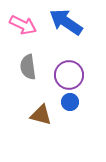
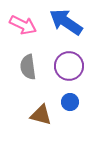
purple circle: moved 9 px up
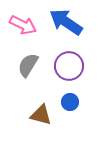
gray semicircle: moved 2 px up; rotated 40 degrees clockwise
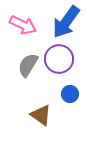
blue arrow: rotated 88 degrees counterclockwise
purple circle: moved 10 px left, 7 px up
blue circle: moved 8 px up
brown triangle: rotated 20 degrees clockwise
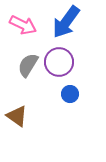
purple circle: moved 3 px down
brown triangle: moved 24 px left, 1 px down
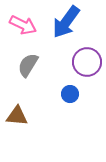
purple circle: moved 28 px right
brown triangle: rotated 30 degrees counterclockwise
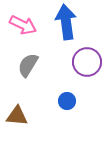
blue arrow: rotated 136 degrees clockwise
blue circle: moved 3 px left, 7 px down
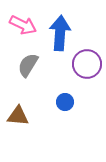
blue arrow: moved 6 px left, 11 px down; rotated 12 degrees clockwise
purple circle: moved 2 px down
blue circle: moved 2 px left, 1 px down
brown triangle: moved 1 px right
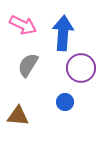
blue arrow: moved 3 px right
purple circle: moved 6 px left, 4 px down
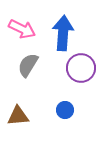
pink arrow: moved 1 px left, 4 px down
blue circle: moved 8 px down
brown triangle: rotated 10 degrees counterclockwise
